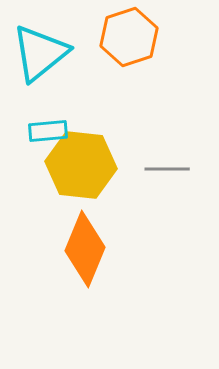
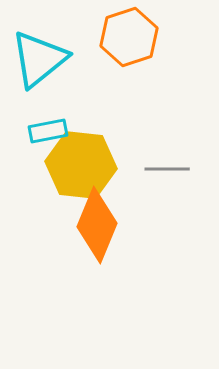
cyan triangle: moved 1 px left, 6 px down
cyan rectangle: rotated 6 degrees counterclockwise
orange diamond: moved 12 px right, 24 px up
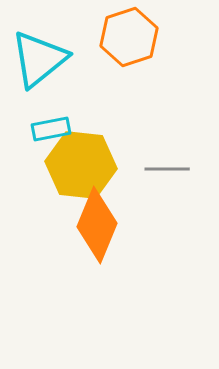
cyan rectangle: moved 3 px right, 2 px up
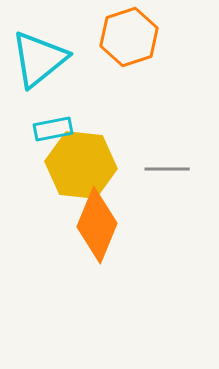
cyan rectangle: moved 2 px right
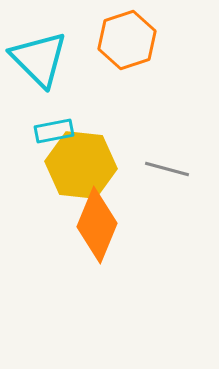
orange hexagon: moved 2 px left, 3 px down
cyan triangle: rotated 36 degrees counterclockwise
cyan rectangle: moved 1 px right, 2 px down
gray line: rotated 15 degrees clockwise
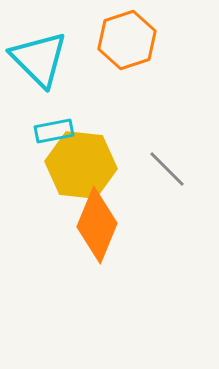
gray line: rotated 30 degrees clockwise
